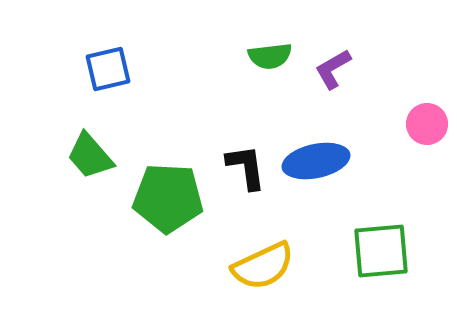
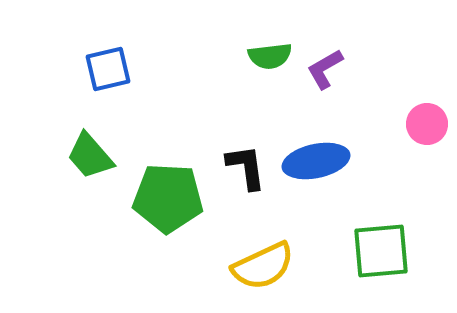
purple L-shape: moved 8 px left
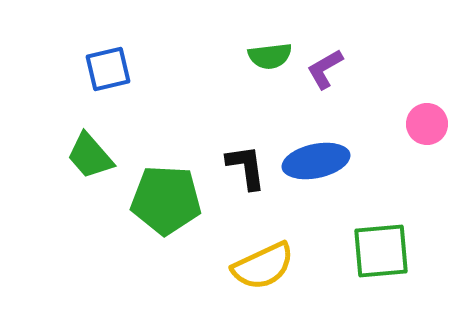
green pentagon: moved 2 px left, 2 px down
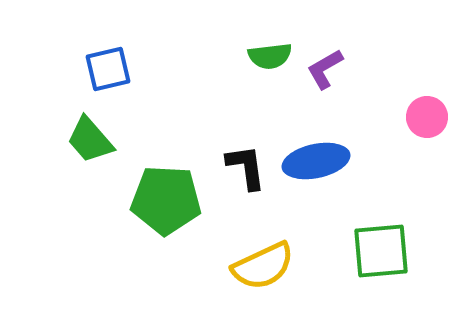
pink circle: moved 7 px up
green trapezoid: moved 16 px up
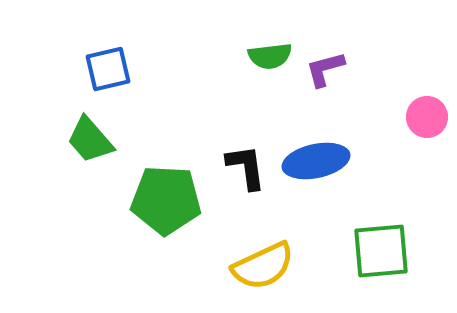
purple L-shape: rotated 15 degrees clockwise
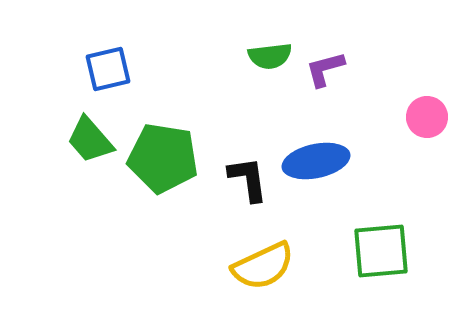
black L-shape: moved 2 px right, 12 px down
green pentagon: moved 3 px left, 42 px up; rotated 6 degrees clockwise
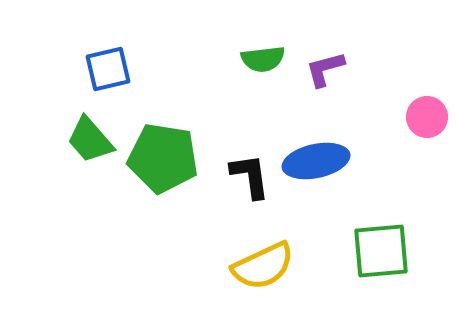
green semicircle: moved 7 px left, 3 px down
black L-shape: moved 2 px right, 3 px up
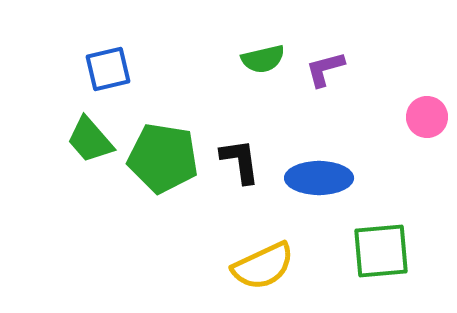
green semicircle: rotated 6 degrees counterclockwise
blue ellipse: moved 3 px right, 17 px down; rotated 12 degrees clockwise
black L-shape: moved 10 px left, 15 px up
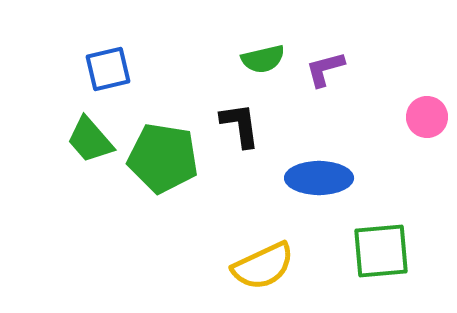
black L-shape: moved 36 px up
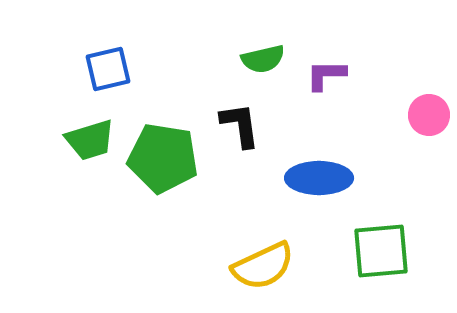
purple L-shape: moved 1 px right, 6 px down; rotated 15 degrees clockwise
pink circle: moved 2 px right, 2 px up
green trapezoid: rotated 66 degrees counterclockwise
